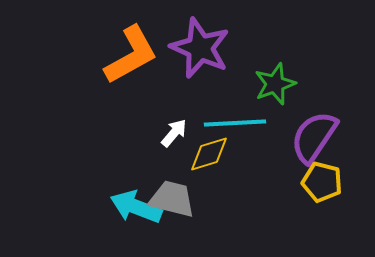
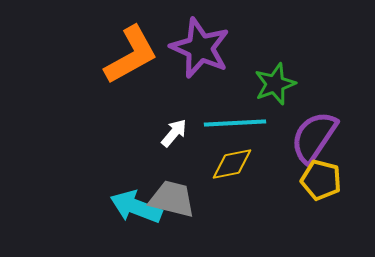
yellow diamond: moved 23 px right, 10 px down; rotated 6 degrees clockwise
yellow pentagon: moved 1 px left, 2 px up
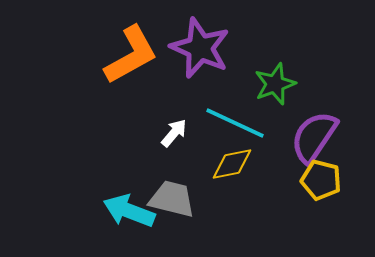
cyan line: rotated 28 degrees clockwise
cyan arrow: moved 7 px left, 4 px down
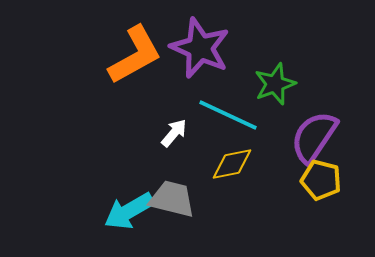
orange L-shape: moved 4 px right
cyan line: moved 7 px left, 8 px up
cyan arrow: rotated 51 degrees counterclockwise
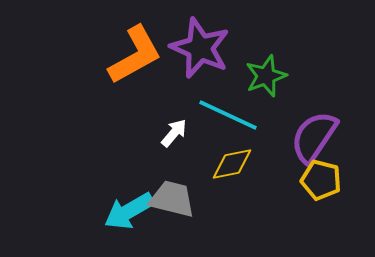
green star: moved 9 px left, 8 px up
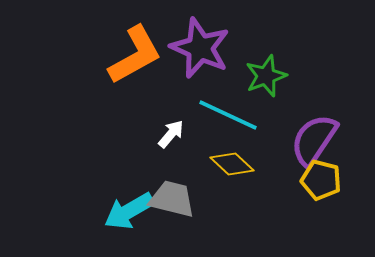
white arrow: moved 3 px left, 1 px down
purple semicircle: moved 3 px down
yellow diamond: rotated 54 degrees clockwise
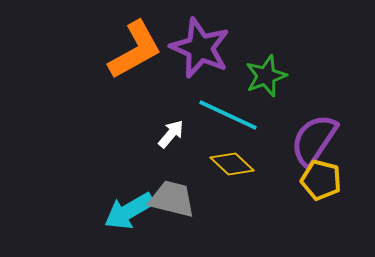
orange L-shape: moved 5 px up
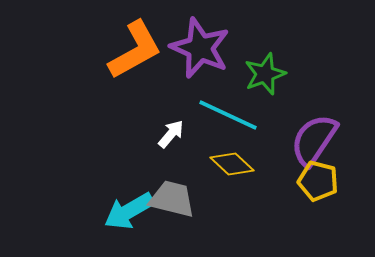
green star: moved 1 px left, 2 px up
yellow pentagon: moved 3 px left, 1 px down
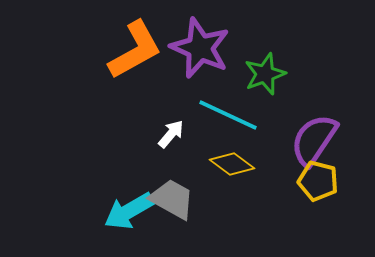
yellow diamond: rotated 6 degrees counterclockwise
gray trapezoid: rotated 15 degrees clockwise
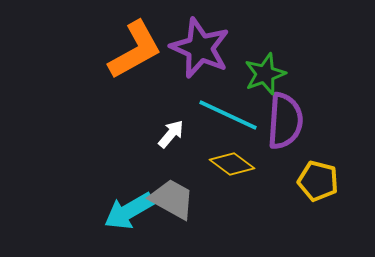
purple semicircle: moved 29 px left, 19 px up; rotated 150 degrees clockwise
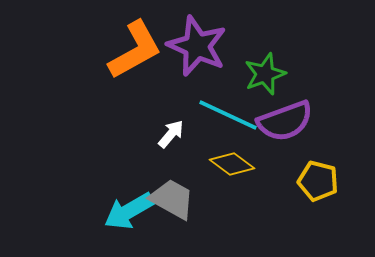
purple star: moved 3 px left, 2 px up
purple semicircle: rotated 66 degrees clockwise
